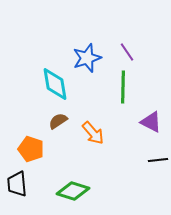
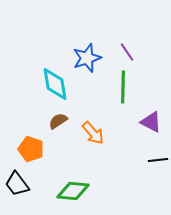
black trapezoid: rotated 32 degrees counterclockwise
green diamond: rotated 12 degrees counterclockwise
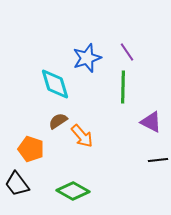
cyan diamond: rotated 8 degrees counterclockwise
orange arrow: moved 11 px left, 3 px down
green diamond: rotated 24 degrees clockwise
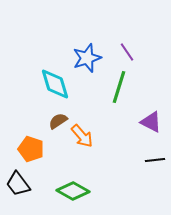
green line: moved 4 px left; rotated 16 degrees clockwise
black line: moved 3 px left
black trapezoid: moved 1 px right
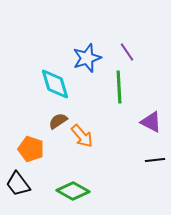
green line: rotated 20 degrees counterclockwise
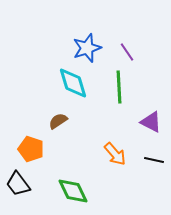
blue star: moved 10 px up
cyan diamond: moved 18 px right, 1 px up
orange arrow: moved 33 px right, 18 px down
black line: moved 1 px left; rotated 18 degrees clockwise
green diamond: rotated 36 degrees clockwise
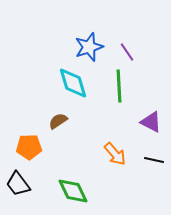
blue star: moved 2 px right, 1 px up
green line: moved 1 px up
orange pentagon: moved 2 px left, 2 px up; rotated 20 degrees counterclockwise
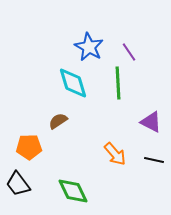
blue star: rotated 24 degrees counterclockwise
purple line: moved 2 px right
green line: moved 1 px left, 3 px up
